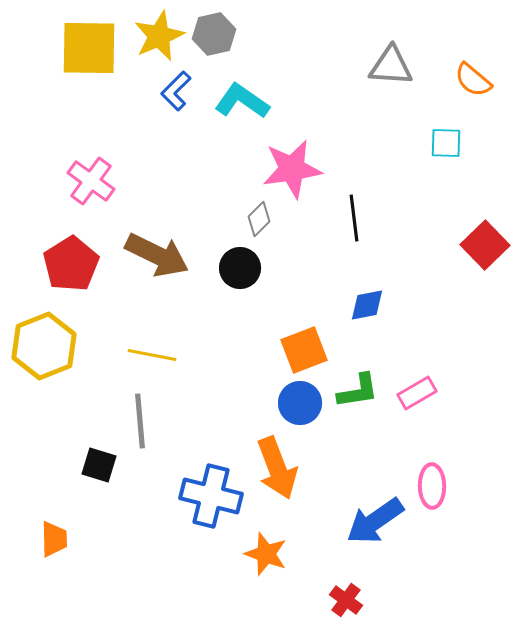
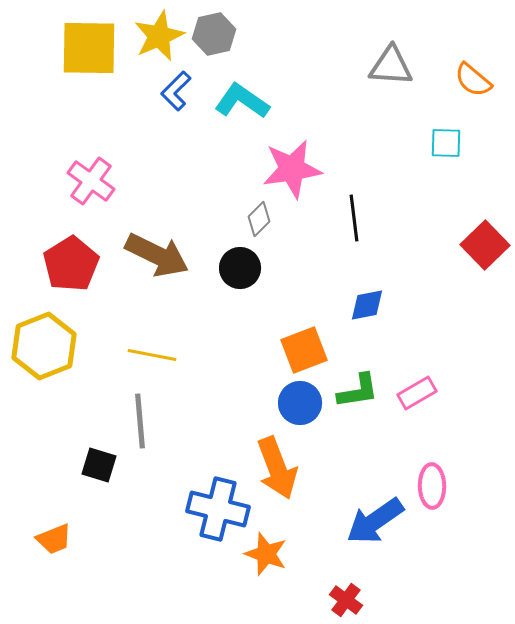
blue cross: moved 7 px right, 13 px down
orange trapezoid: rotated 69 degrees clockwise
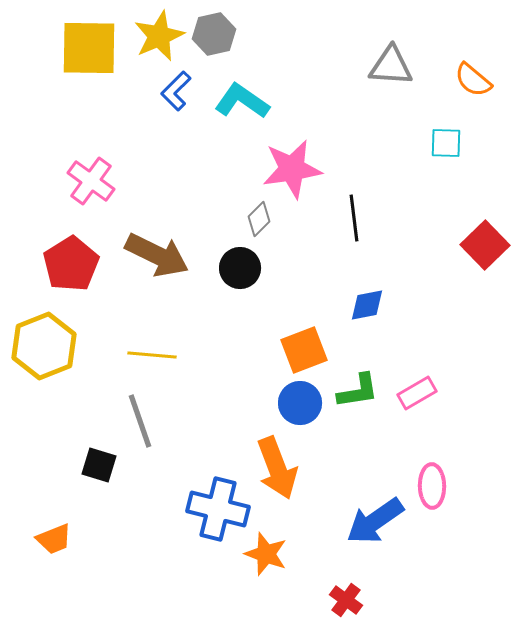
yellow line: rotated 6 degrees counterclockwise
gray line: rotated 14 degrees counterclockwise
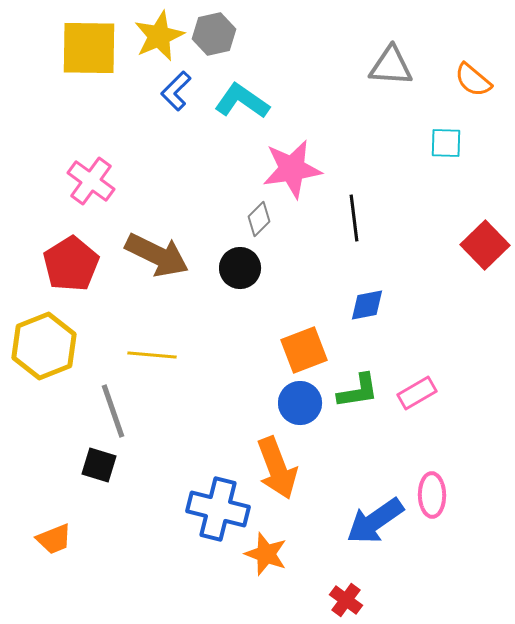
gray line: moved 27 px left, 10 px up
pink ellipse: moved 9 px down
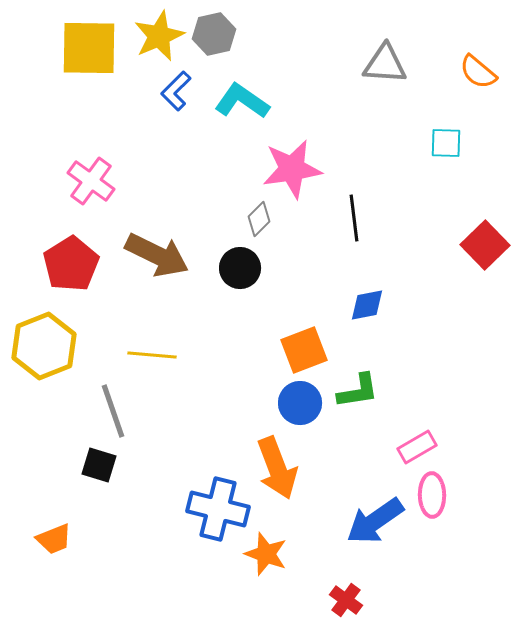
gray triangle: moved 6 px left, 2 px up
orange semicircle: moved 5 px right, 8 px up
pink rectangle: moved 54 px down
